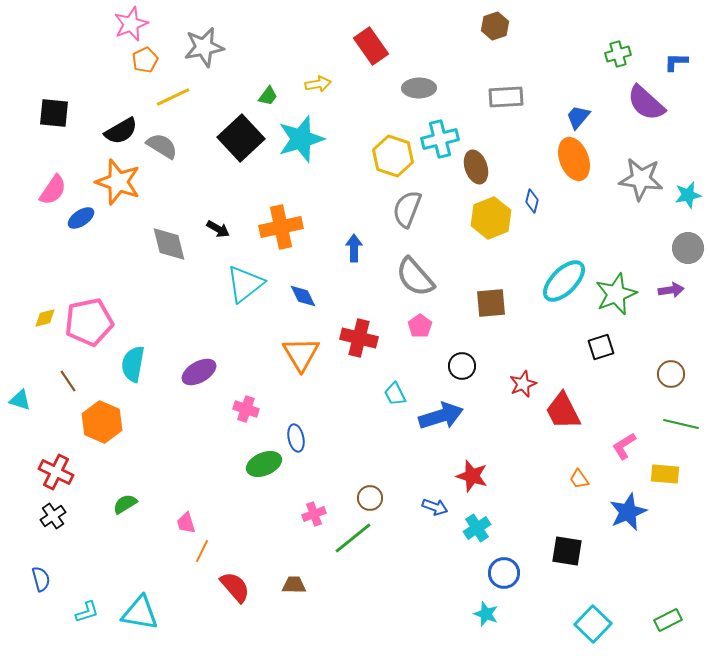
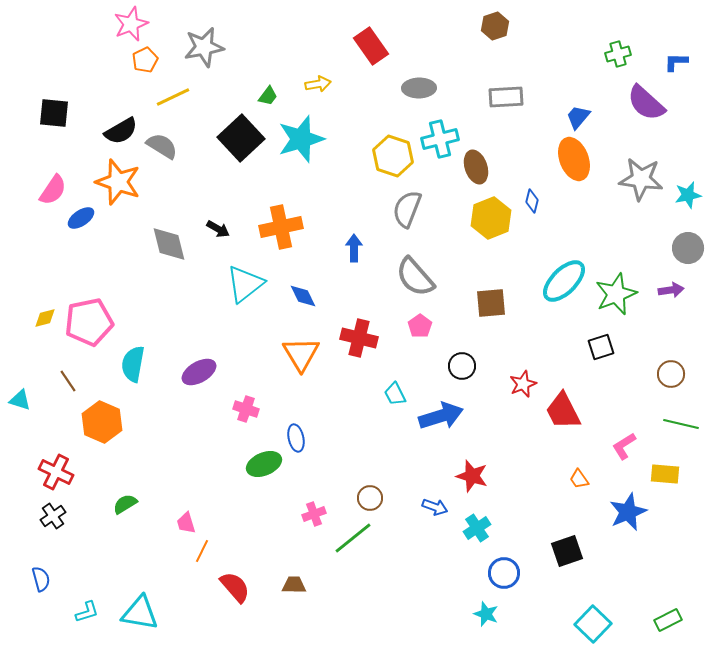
black square at (567, 551): rotated 28 degrees counterclockwise
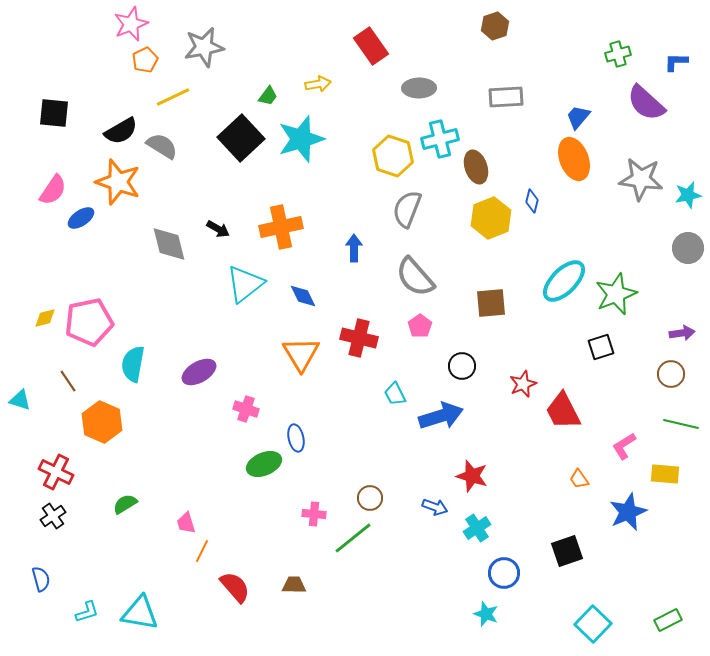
purple arrow at (671, 290): moved 11 px right, 43 px down
pink cross at (314, 514): rotated 25 degrees clockwise
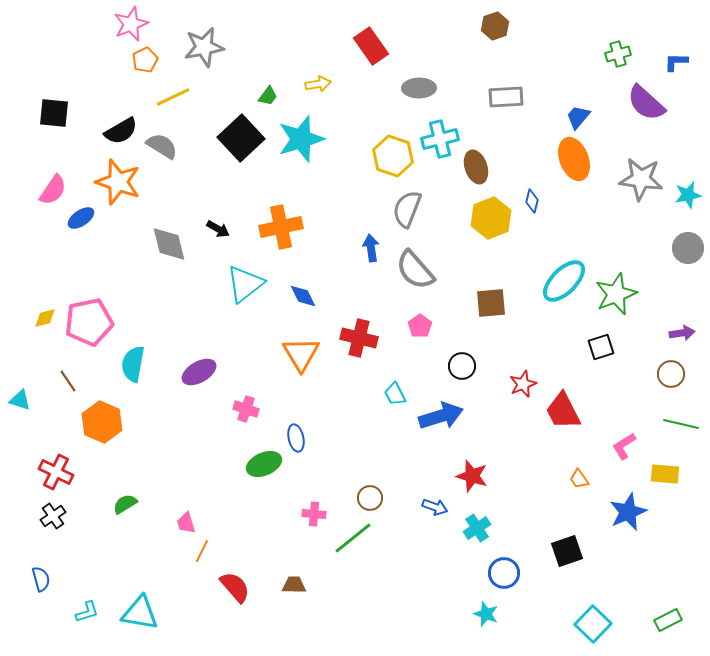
blue arrow at (354, 248): moved 17 px right; rotated 8 degrees counterclockwise
gray semicircle at (415, 277): moved 7 px up
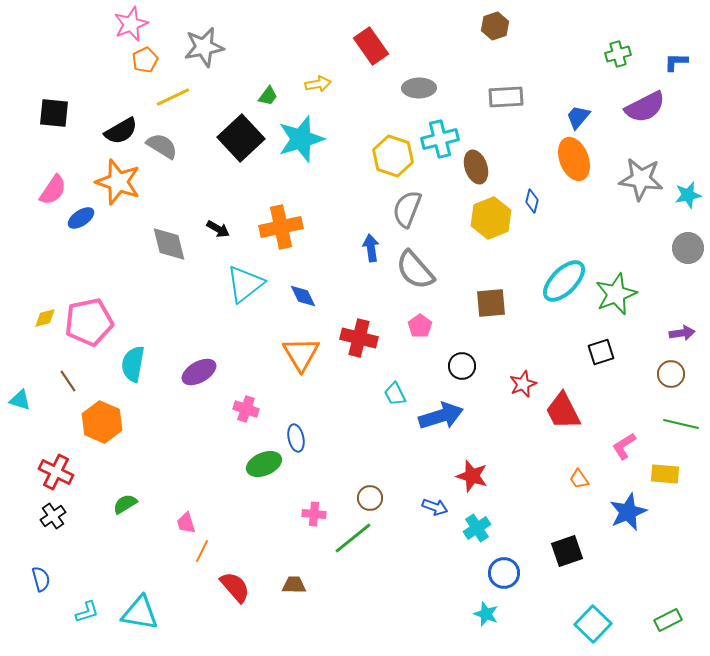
purple semicircle at (646, 103): moved 1 px left, 4 px down; rotated 69 degrees counterclockwise
black square at (601, 347): moved 5 px down
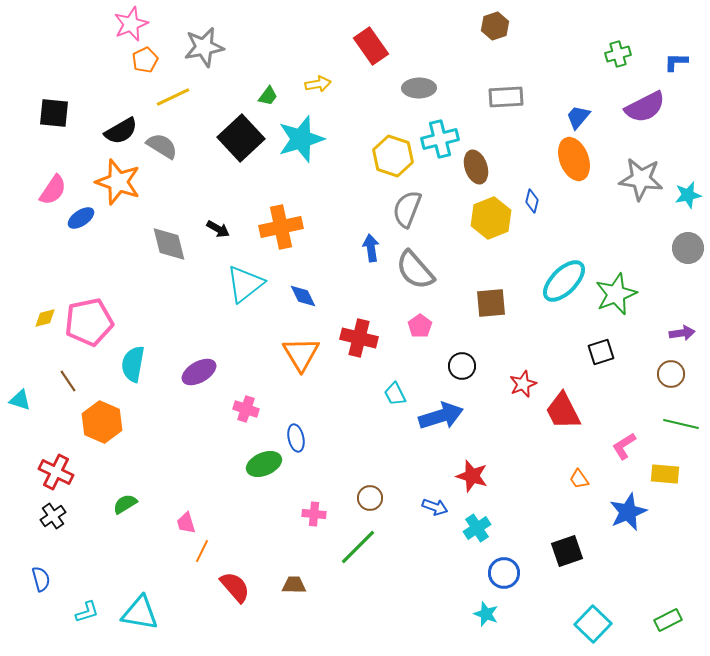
green line at (353, 538): moved 5 px right, 9 px down; rotated 6 degrees counterclockwise
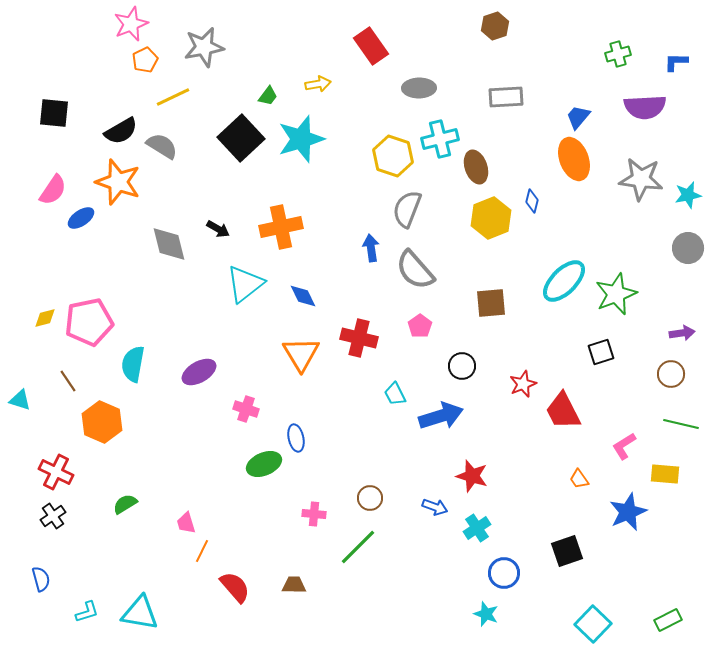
purple semicircle at (645, 107): rotated 24 degrees clockwise
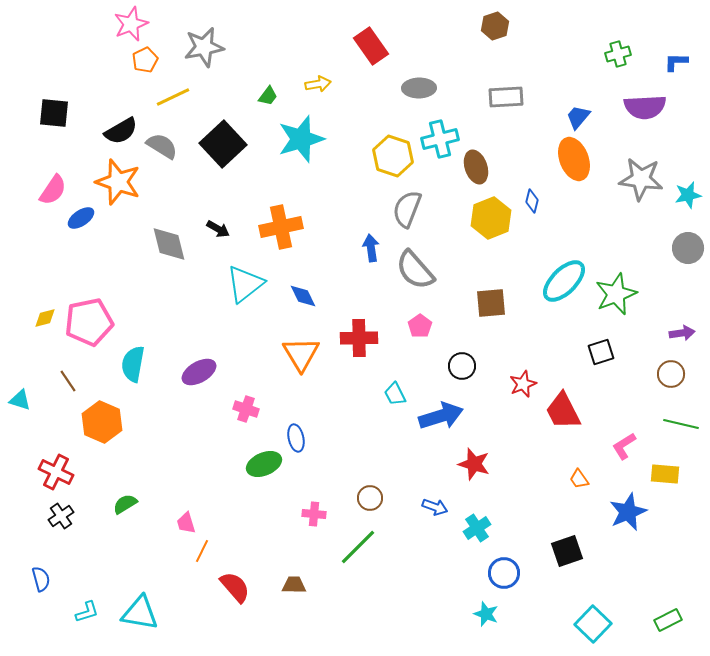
black square at (241, 138): moved 18 px left, 6 px down
red cross at (359, 338): rotated 15 degrees counterclockwise
red star at (472, 476): moved 2 px right, 12 px up
black cross at (53, 516): moved 8 px right
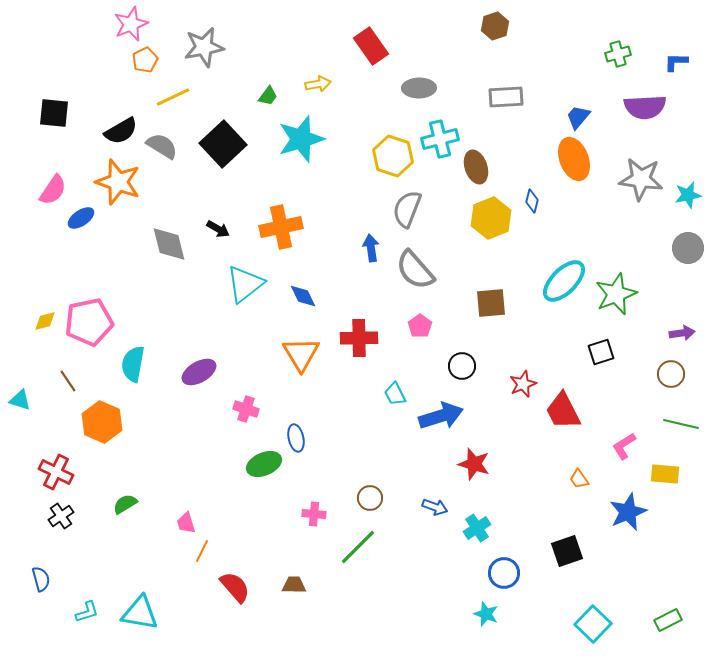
yellow diamond at (45, 318): moved 3 px down
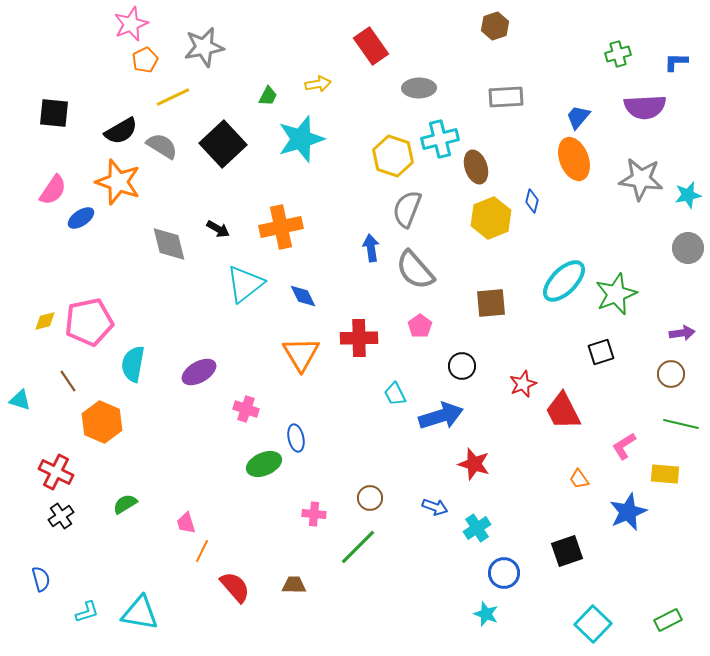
green trapezoid at (268, 96): rotated 10 degrees counterclockwise
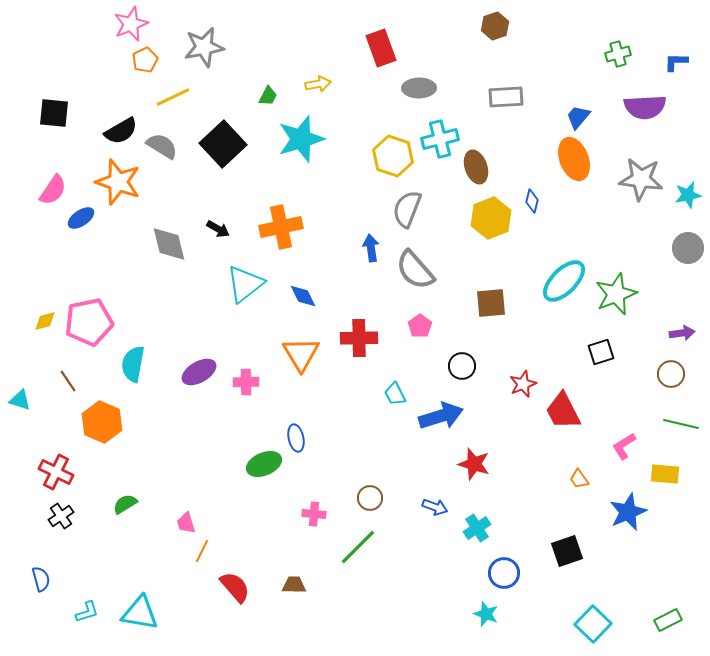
red rectangle at (371, 46): moved 10 px right, 2 px down; rotated 15 degrees clockwise
pink cross at (246, 409): moved 27 px up; rotated 20 degrees counterclockwise
